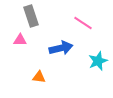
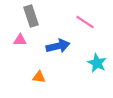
pink line: moved 2 px right, 1 px up
blue arrow: moved 3 px left, 2 px up
cyan star: moved 1 px left, 2 px down; rotated 24 degrees counterclockwise
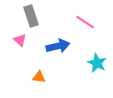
pink triangle: rotated 40 degrees clockwise
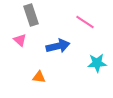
gray rectangle: moved 1 px up
cyan star: rotated 30 degrees counterclockwise
